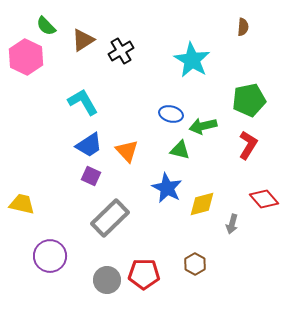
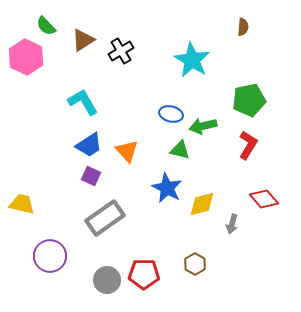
gray rectangle: moved 5 px left; rotated 9 degrees clockwise
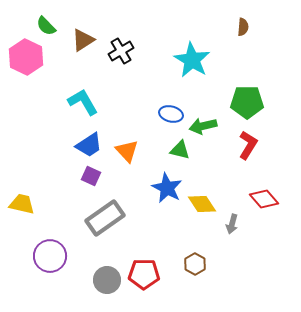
green pentagon: moved 2 px left, 2 px down; rotated 12 degrees clockwise
yellow diamond: rotated 72 degrees clockwise
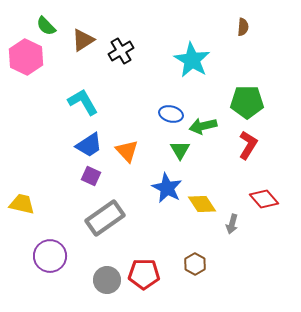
green triangle: rotated 45 degrees clockwise
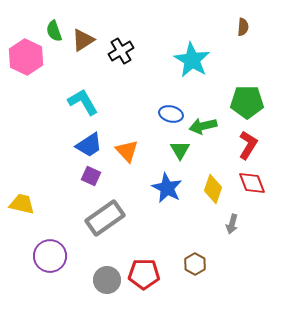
green semicircle: moved 8 px right, 5 px down; rotated 25 degrees clockwise
red diamond: moved 12 px left, 16 px up; rotated 20 degrees clockwise
yellow diamond: moved 11 px right, 15 px up; rotated 52 degrees clockwise
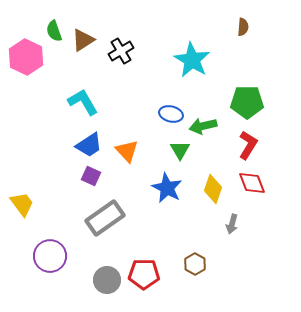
yellow trapezoid: rotated 40 degrees clockwise
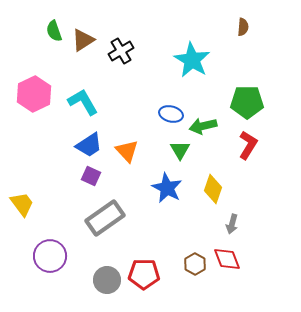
pink hexagon: moved 8 px right, 37 px down; rotated 8 degrees clockwise
red diamond: moved 25 px left, 76 px down
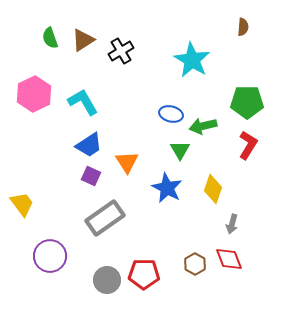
green semicircle: moved 4 px left, 7 px down
orange triangle: moved 11 px down; rotated 10 degrees clockwise
red diamond: moved 2 px right
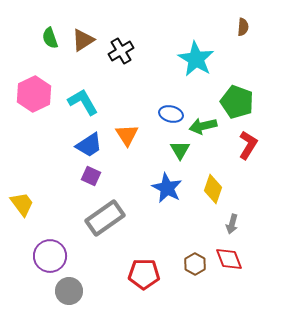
cyan star: moved 4 px right, 1 px up
green pentagon: moved 10 px left; rotated 20 degrees clockwise
orange triangle: moved 27 px up
gray circle: moved 38 px left, 11 px down
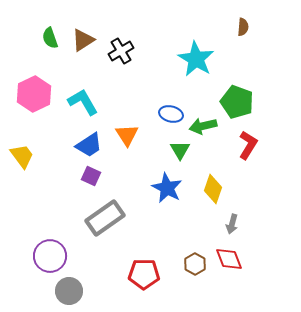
yellow trapezoid: moved 48 px up
